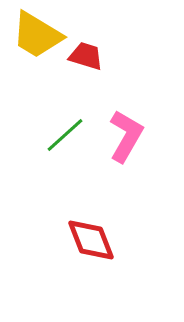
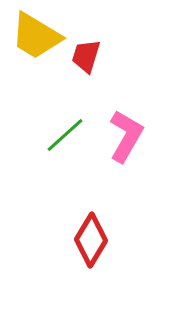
yellow trapezoid: moved 1 px left, 1 px down
red trapezoid: rotated 90 degrees counterclockwise
red diamond: rotated 52 degrees clockwise
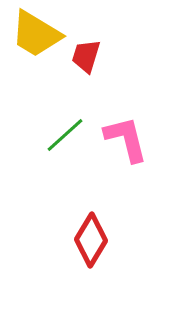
yellow trapezoid: moved 2 px up
pink L-shape: moved 3 px down; rotated 44 degrees counterclockwise
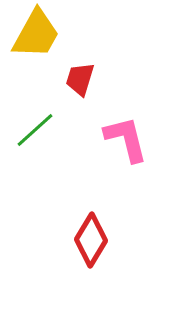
yellow trapezoid: rotated 92 degrees counterclockwise
red trapezoid: moved 6 px left, 23 px down
green line: moved 30 px left, 5 px up
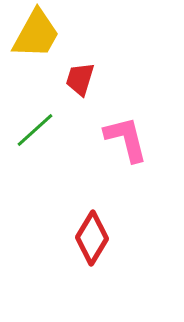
red diamond: moved 1 px right, 2 px up
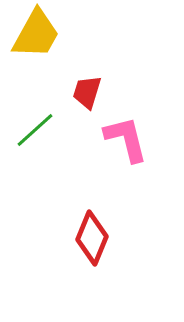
red trapezoid: moved 7 px right, 13 px down
red diamond: rotated 8 degrees counterclockwise
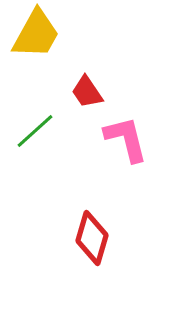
red trapezoid: rotated 51 degrees counterclockwise
green line: moved 1 px down
red diamond: rotated 6 degrees counterclockwise
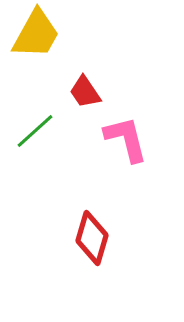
red trapezoid: moved 2 px left
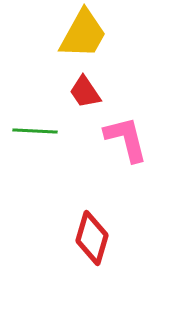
yellow trapezoid: moved 47 px right
green line: rotated 45 degrees clockwise
